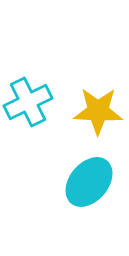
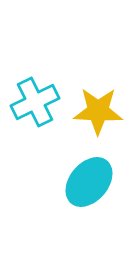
cyan cross: moved 7 px right
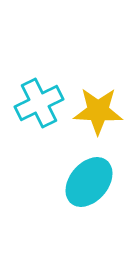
cyan cross: moved 4 px right, 1 px down
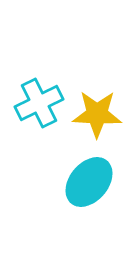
yellow star: moved 1 px left, 3 px down
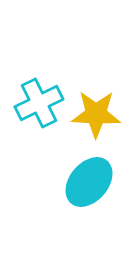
yellow star: moved 1 px left
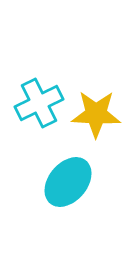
cyan ellipse: moved 21 px left
